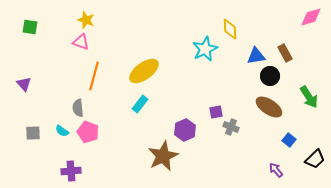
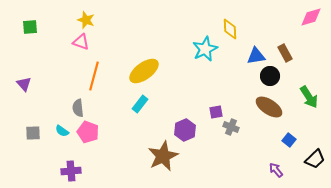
green square: rotated 14 degrees counterclockwise
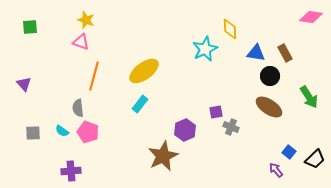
pink diamond: rotated 25 degrees clockwise
blue triangle: moved 3 px up; rotated 18 degrees clockwise
blue square: moved 12 px down
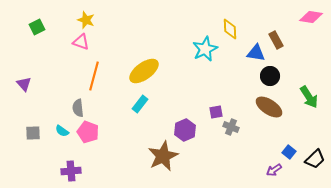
green square: moved 7 px right; rotated 21 degrees counterclockwise
brown rectangle: moved 9 px left, 13 px up
purple arrow: moved 2 px left; rotated 84 degrees counterclockwise
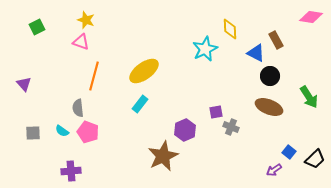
blue triangle: rotated 18 degrees clockwise
brown ellipse: rotated 12 degrees counterclockwise
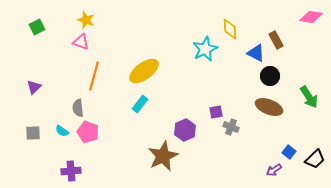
purple triangle: moved 10 px right, 3 px down; rotated 28 degrees clockwise
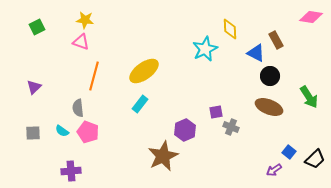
yellow star: moved 1 px left; rotated 12 degrees counterclockwise
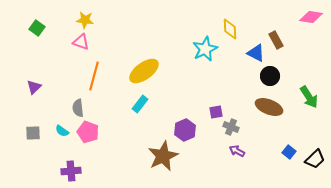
green square: moved 1 px down; rotated 28 degrees counterclockwise
purple arrow: moved 37 px left, 19 px up; rotated 63 degrees clockwise
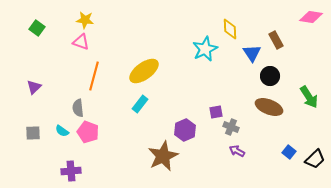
blue triangle: moved 4 px left; rotated 30 degrees clockwise
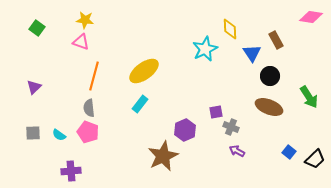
gray semicircle: moved 11 px right
cyan semicircle: moved 3 px left, 4 px down
